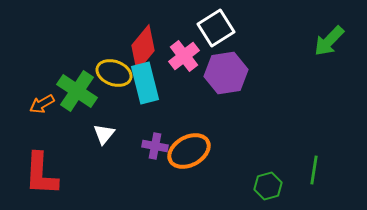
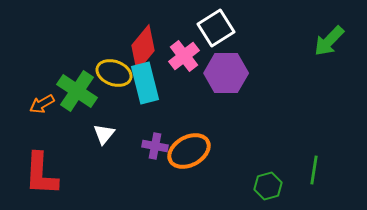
purple hexagon: rotated 9 degrees clockwise
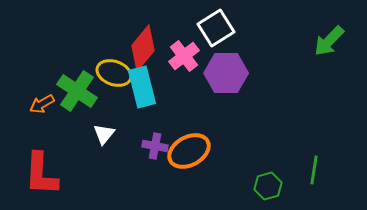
cyan rectangle: moved 3 px left, 4 px down
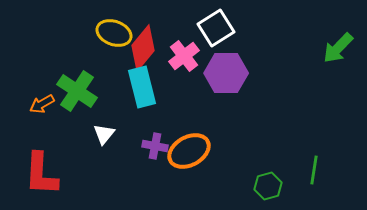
green arrow: moved 9 px right, 7 px down
yellow ellipse: moved 40 px up
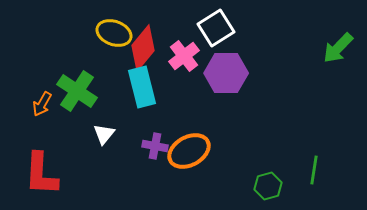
orange arrow: rotated 30 degrees counterclockwise
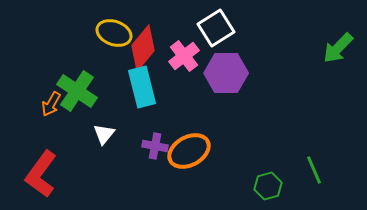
orange arrow: moved 9 px right
green line: rotated 32 degrees counterclockwise
red L-shape: rotated 33 degrees clockwise
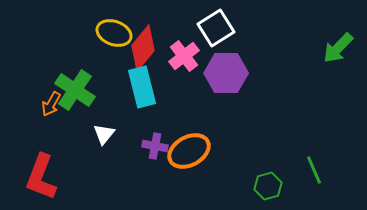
green cross: moved 2 px left, 1 px up
red L-shape: moved 3 px down; rotated 15 degrees counterclockwise
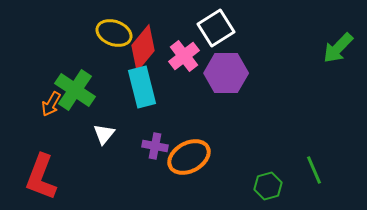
orange ellipse: moved 6 px down
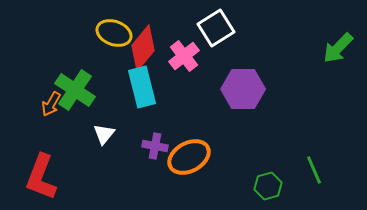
purple hexagon: moved 17 px right, 16 px down
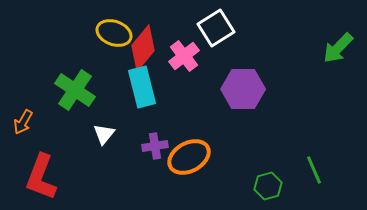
orange arrow: moved 28 px left, 18 px down
purple cross: rotated 20 degrees counterclockwise
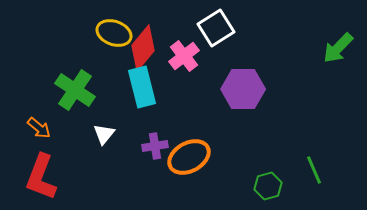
orange arrow: moved 16 px right, 6 px down; rotated 80 degrees counterclockwise
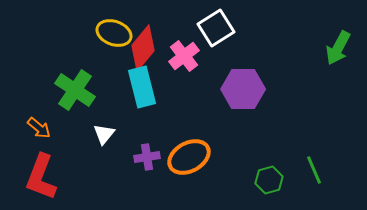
green arrow: rotated 16 degrees counterclockwise
purple cross: moved 8 px left, 11 px down
green hexagon: moved 1 px right, 6 px up
